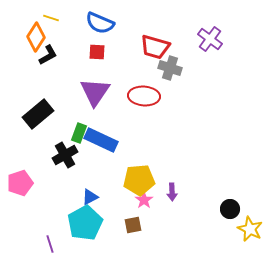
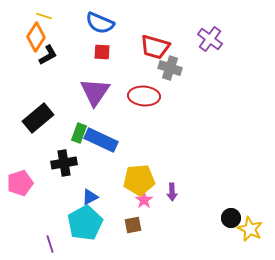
yellow line: moved 7 px left, 2 px up
red square: moved 5 px right
black rectangle: moved 4 px down
black cross: moved 1 px left, 8 px down; rotated 20 degrees clockwise
black circle: moved 1 px right, 9 px down
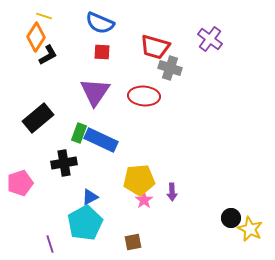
brown square: moved 17 px down
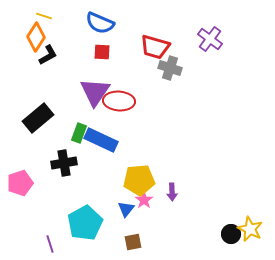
red ellipse: moved 25 px left, 5 px down
blue triangle: moved 36 px right, 12 px down; rotated 24 degrees counterclockwise
black circle: moved 16 px down
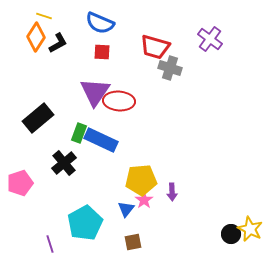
black L-shape: moved 10 px right, 12 px up
black cross: rotated 30 degrees counterclockwise
yellow pentagon: moved 2 px right
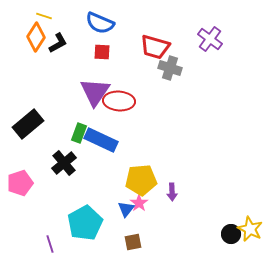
black rectangle: moved 10 px left, 6 px down
pink star: moved 5 px left, 3 px down
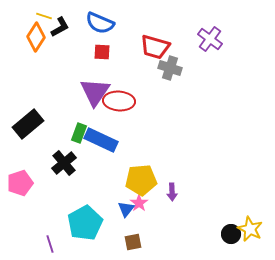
black L-shape: moved 2 px right, 16 px up
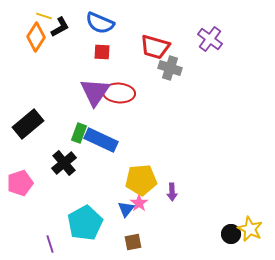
red ellipse: moved 8 px up
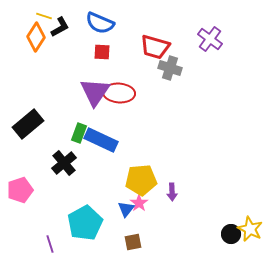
pink pentagon: moved 7 px down
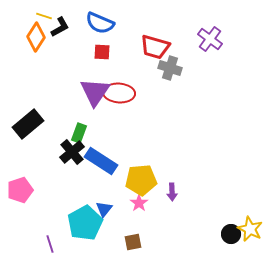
blue rectangle: moved 21 px down; rotated 8 degrees clockwise
black cross: moved 8 px right, 11 px up
blue triangle: moved 22 px left
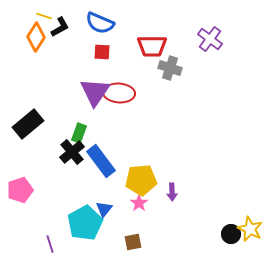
red trapezoid: moved 3 px left, 1 px up; rotated 16 degrees counterclockwise
blue rectangle: rotated 20 degrees clockwise
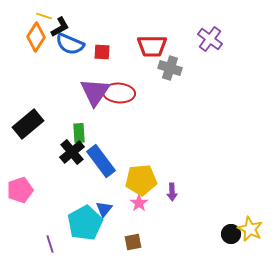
blue semicircle: moved 30 px left, 21 px down
green rectangle: rotated 24 degrees counterclockwise
